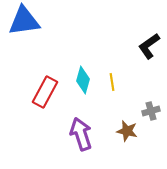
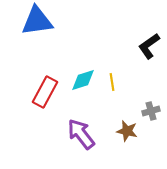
blue triangle: moved 13 px right
cyan diamond: rotated 56 degrees clockwise
purple arrow: rotated 20 degrees counterclockwise
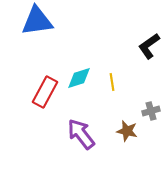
cyan diamond: moved 4 px left, 2 px up
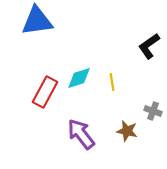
gray cross: moved 2 px right; rotated 36 degrees clockwise
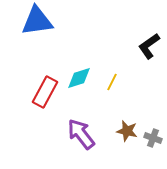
yellow line: rotated 36 degrees clockwise
gray cross: moved 27 px down
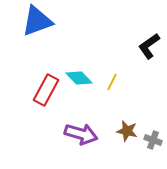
blue triangle: rotated 12 degrees counterclockwise
cyan diamond: rotated 64 degrees clockwise
red rectangle: moved 1 px right, 2 px up
purple arrow: rotated 144 degrees clockwise
gray cross: moved 2 px down
